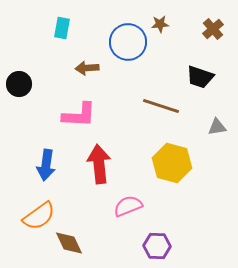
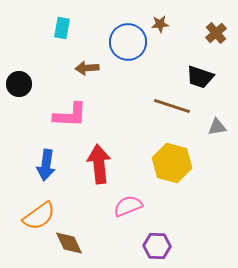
brown cross: moved 3 px right, 4 px down
brown line: moved 11 px right
pink L-shape: moved 9 px left
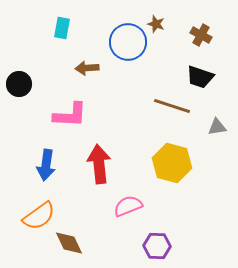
brown star: moved 4 px left; rotated 24 degrees clockwise
brown cross: moved 15 px left, 2 px down; rotated 20 degrees counterclockwise
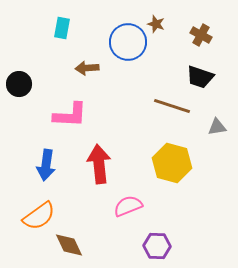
brown diamond: moved 2 px down
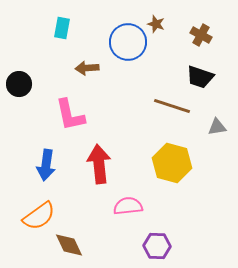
pink L-shape: rotated 75 degrees clockwise
pink semicircle: rotated 16 degrees clockwise
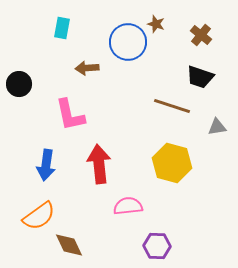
brown cross: rotated 10 degrees clockwise
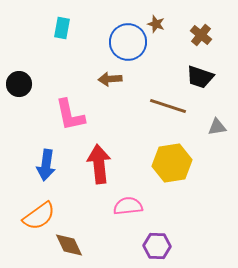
brown arrow: moved 23 px right, 11 px down
brown line: moved 4 px left
yellow hexagon: rotated 24 degrees counterclockwise
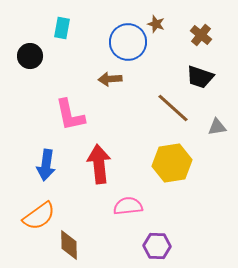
black circle: moved 11 px right, 28 px up
brown line: moved 5 px right, 2 px down; rotated 24 degrees clockwise
brown diamond: rotated 24 degrees clockwise
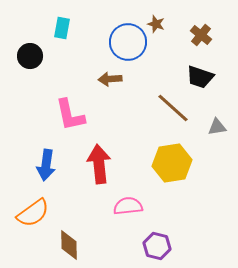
orange semicircle: moved 6 px left, 3 px up
purple hexagon: rotated 12 degrees clockwise
